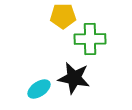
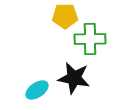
yellow pentagon: moved 2 px right
cyan ellipse: moved 2 px left, 1 px down
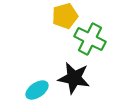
yellow pentagon: rotated 15 degrees counterclockwise
green cross: rotated 28 degrees clockwise
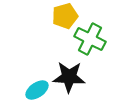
black star: moved 5 px left, 1 px up; rotated 8 degrees counterclockwise
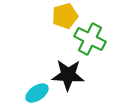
black star: moved 1 px left, 2 px up
cyan ellipse: moved 3 px down
